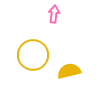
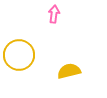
yellow circle: moved 14 px left
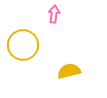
yellow circle: moved 4 px right, 10 px up
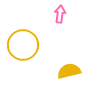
pink arrow: moved 6 px right
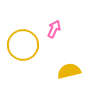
pink arrow: moved 6 px left, 15 px down; rotated 18 degrees clockwise
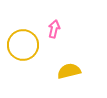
pink arrow: rotated 12 degrees counterclockwise
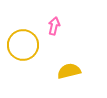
pink arrow: moved 3 px up
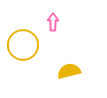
pink arrow: moved 1 px left, 4 px up; rotated 12 degrees counterclockwise
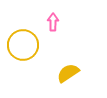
yellow semicircle: moved 1 px left, 2 px down; rotated 20 degrees counterclockwise
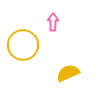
yellow semicircle: rotated 10 degrees clockwise
